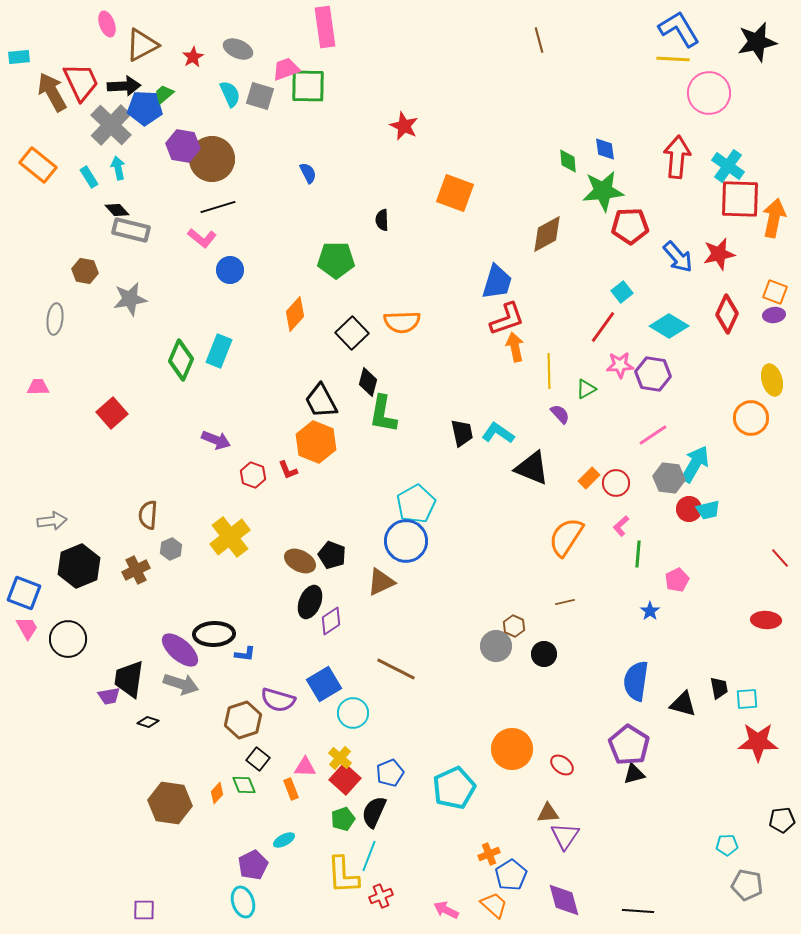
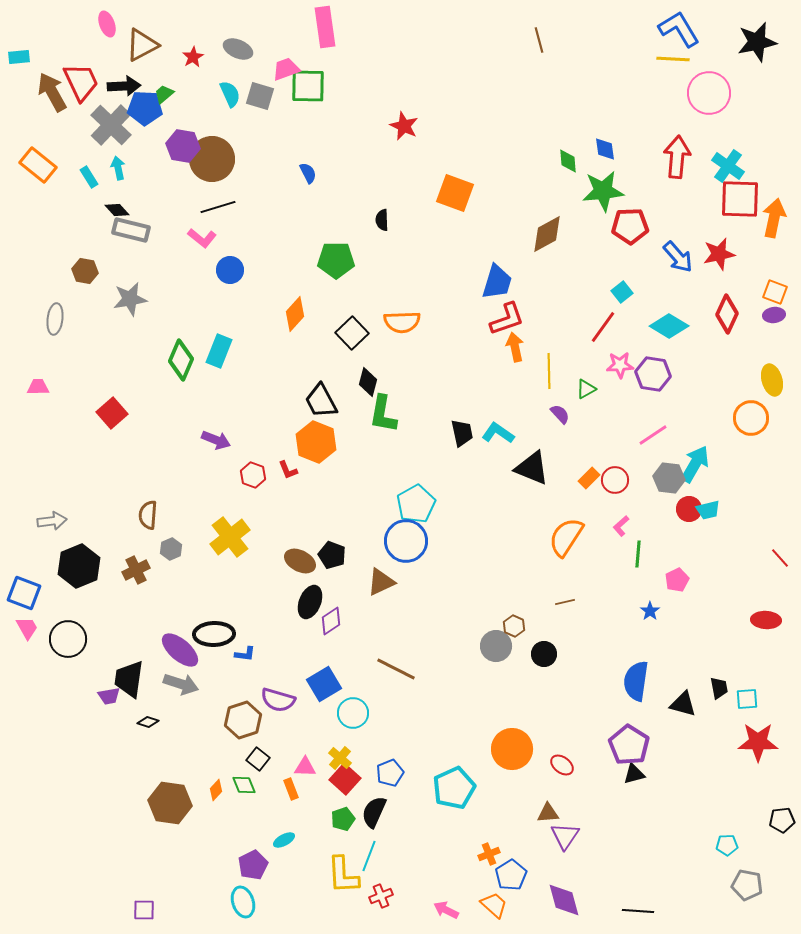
red circle at (616, 483): moved 1 px left, 3 px up
orange diamond at (217, 793): moved 1 px left, 3 px up
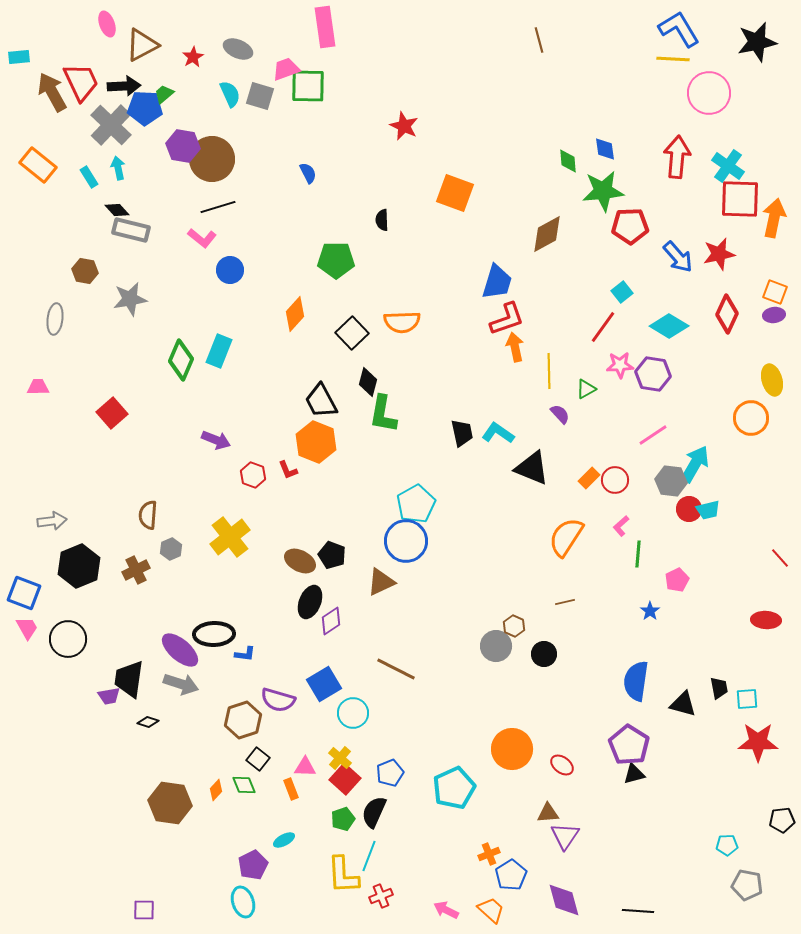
gray hexagon at (669, 478): moved 2 px right, 3 px down
orange trapezoid at (494, 905): moved 3 px left, 5 px down
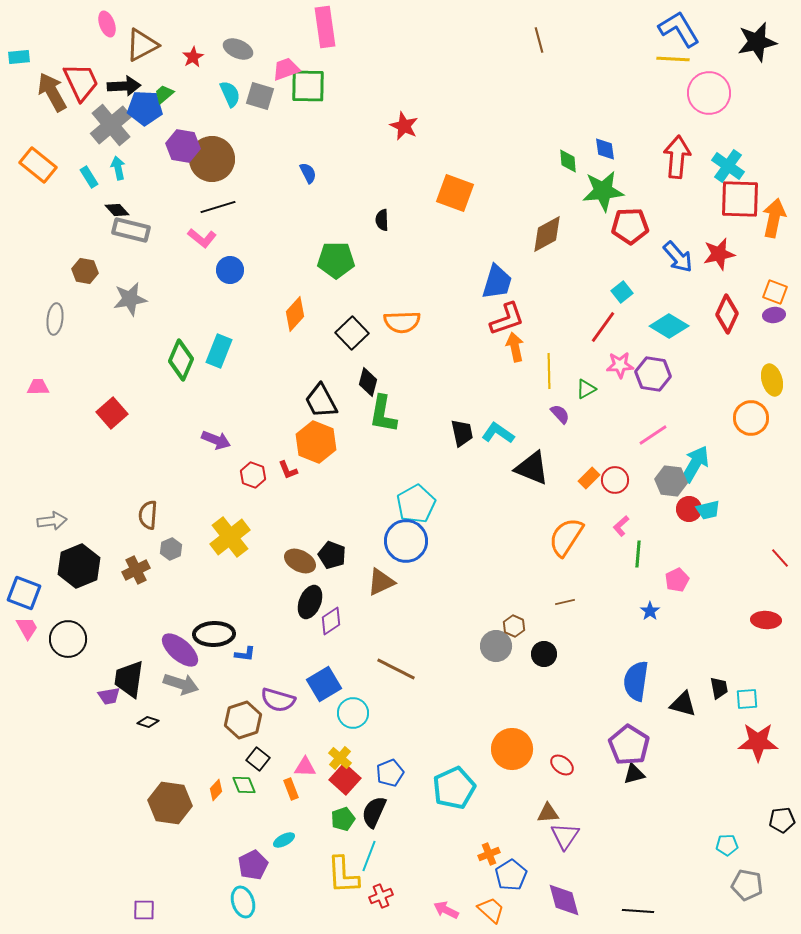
gray cross at (111, 125): rotated 6 degrees clockwise
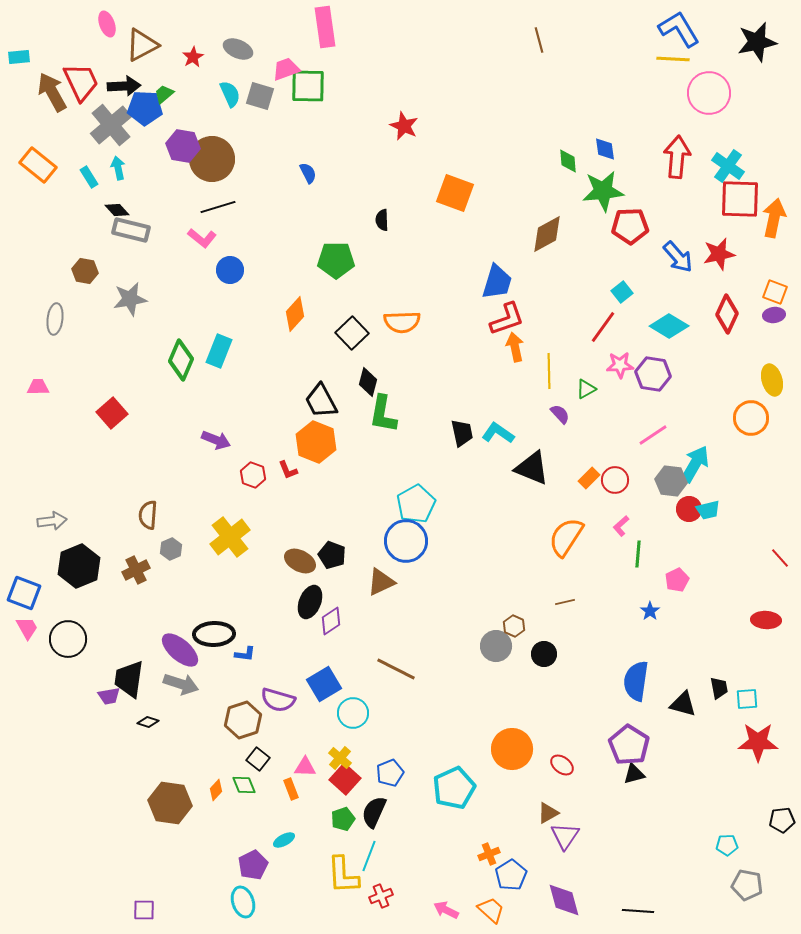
brown triangle at (548, 813): rotated 25 degrees counterclockwise
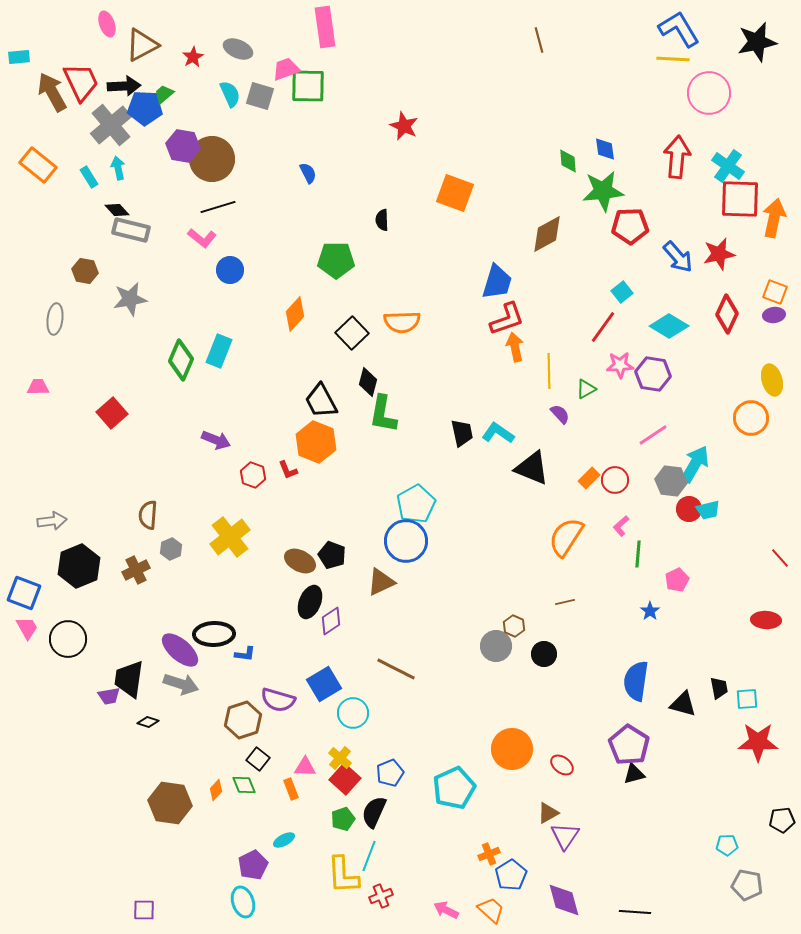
black line at (638, 911): moved 3 px left, 1 px down
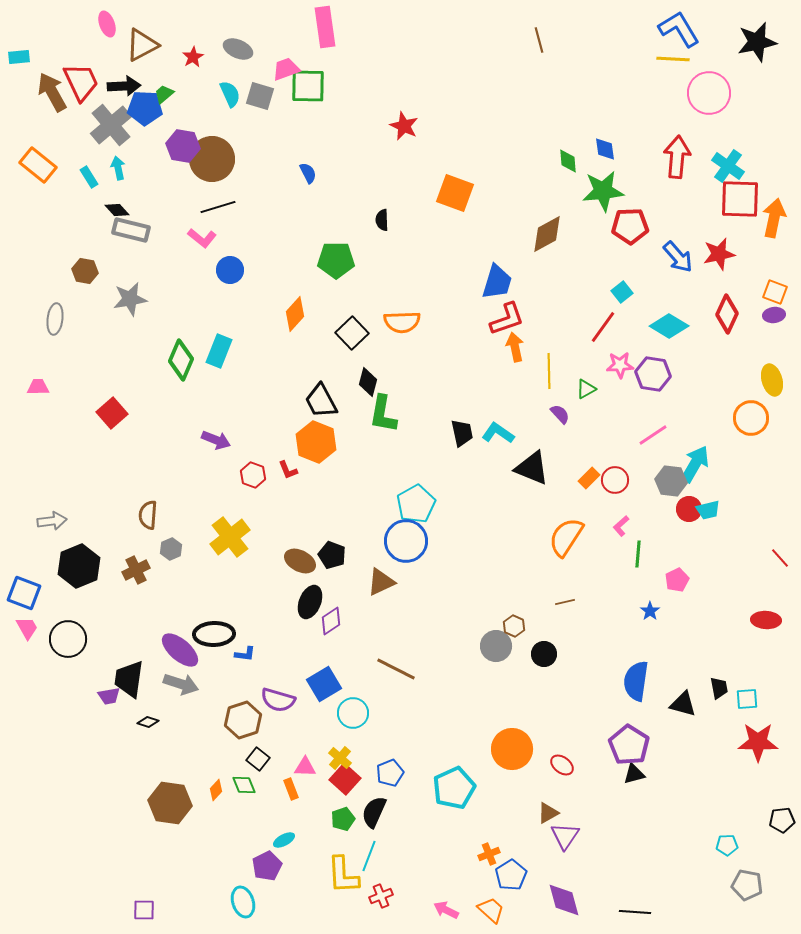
purple pentagon at (253, 865): moved 14 px right, 1 px down
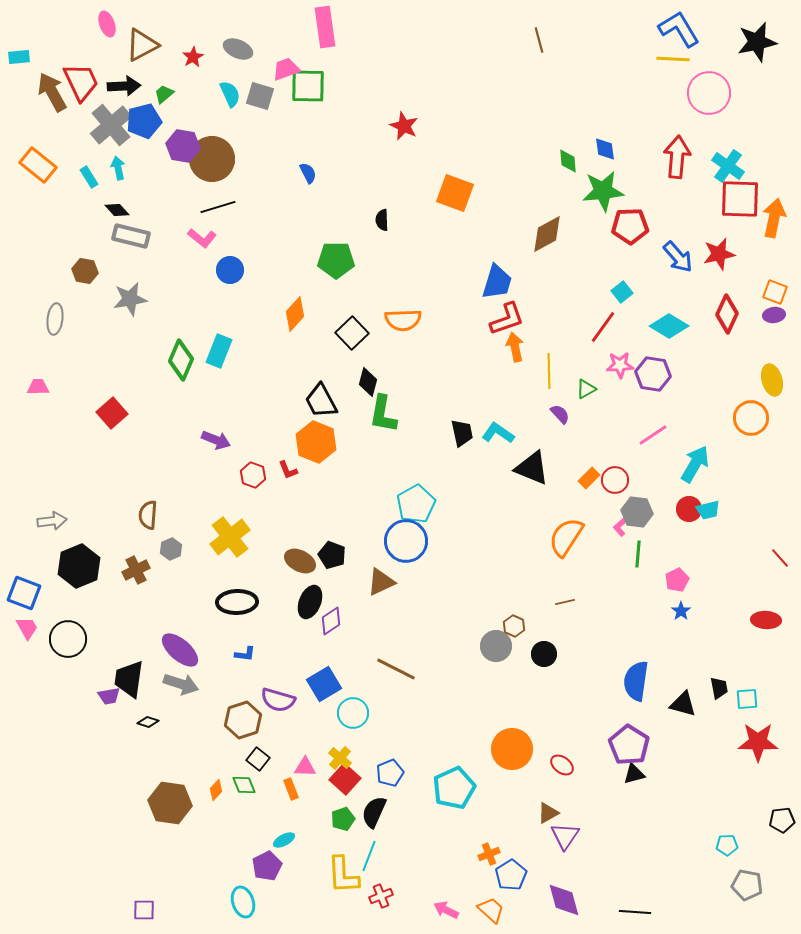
blue pentagon at (145, 108): moved 1 px left, 13 px down; rotated 16 degrees counterclockwise
gray rectangle at (131, 230): moved 6 px down
orange semicircle at (402, 322): moved 1 px right, 2 px up
gray hexagon at (671, 481): moved 34 px left, 31 px down
blue star at (650, 611): moved 31 px right
black ellipse at (214, 634): moved 23 px right, 32 px up
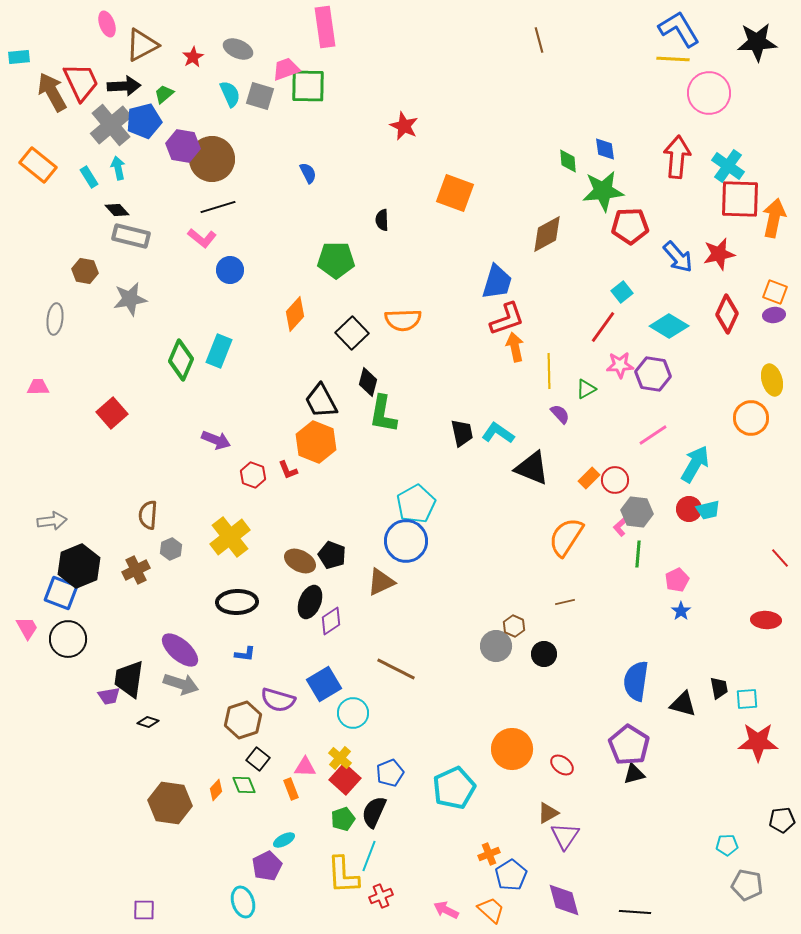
black star at (757, 42): rotated 9 degrees clockwise
blue square at (24, 593): moved 37 px right
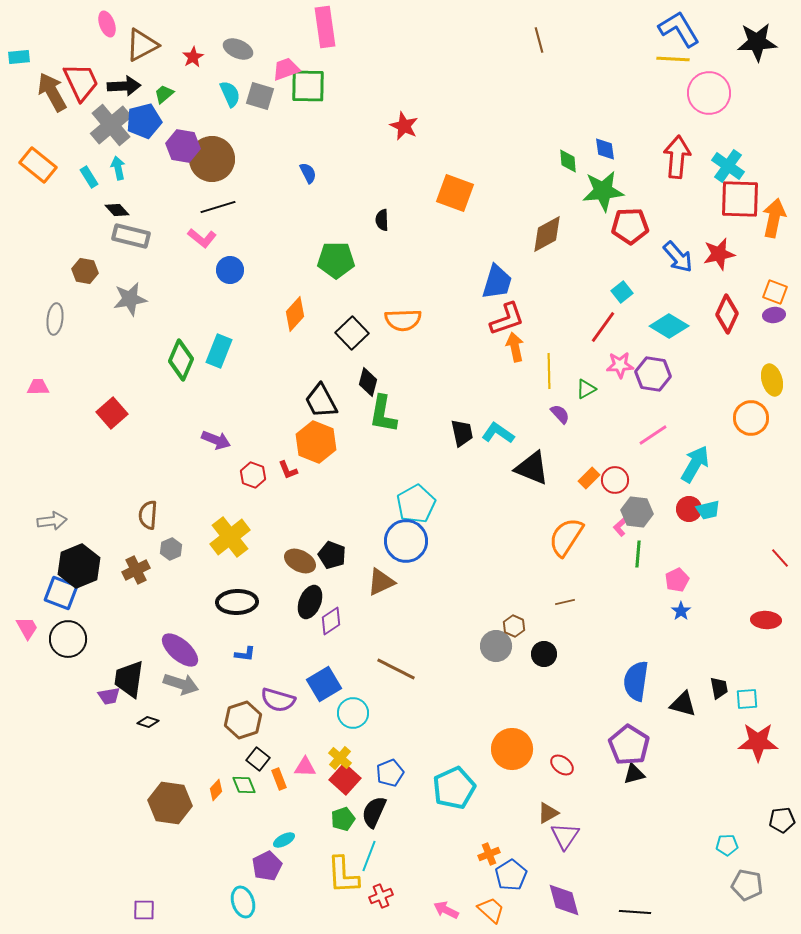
orange rectangle at (291, 789): moved 12 px left, 10 px up
